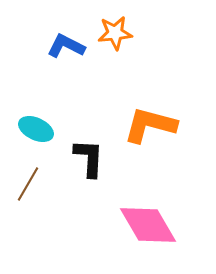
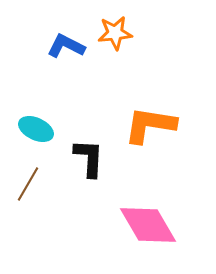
orange L-shape: rotated 6 degrees counterclockwise
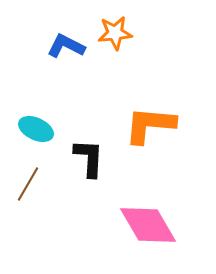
orange L-shape: rotated 4 degrees counterclockwise
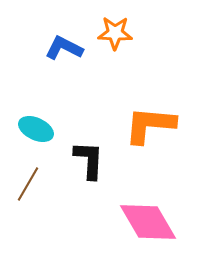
orange star: rotated 8 degrees clockwise
blue L-shape: moved 2 px left, 2 px down
black L-shape: moved 2 px down
pink diamond: moved 3 px up
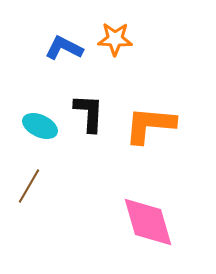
orange star: moved 6 px down
cyan ellipse: moved 4 px right, 3 px up
black L-shape: moved 47 px up
brown line: moved 1 px right, 2 px down
pink diamond: rotated 14 degrees clockwise
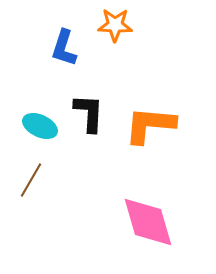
orange star: moved 14 px up
blue L-shape: rotated 99 degrees counterclockwise
brown line: moved 2 px right, 6 px up
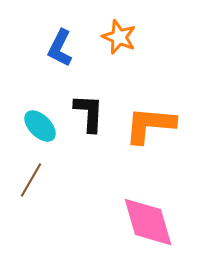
orange star: moved 4 px right, 12 px down; rotated 20 degrees clockwise
blue L-shape: moved 4 px left; rotated 9 degrees clockwise
cyan ellipse: rotated 20 degrees clockwise
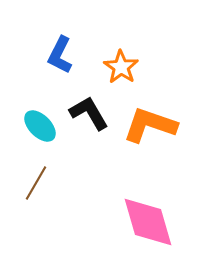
orange star: moved 2 px right, 30 px down; rotated 12 degrees clockwise
blue L-shape: moved 7 px down
black L-shape: rotated 33 degrees counterclockwise
orange L-shape: rotated 14 degrees clockwise
brown line: moved 5 px right, 3 px down
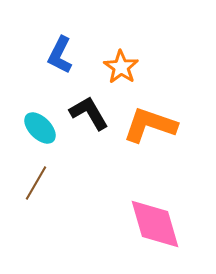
cyan ellipse: moved 2 px down
pink diamond: moved 7 px right, 2 px down
